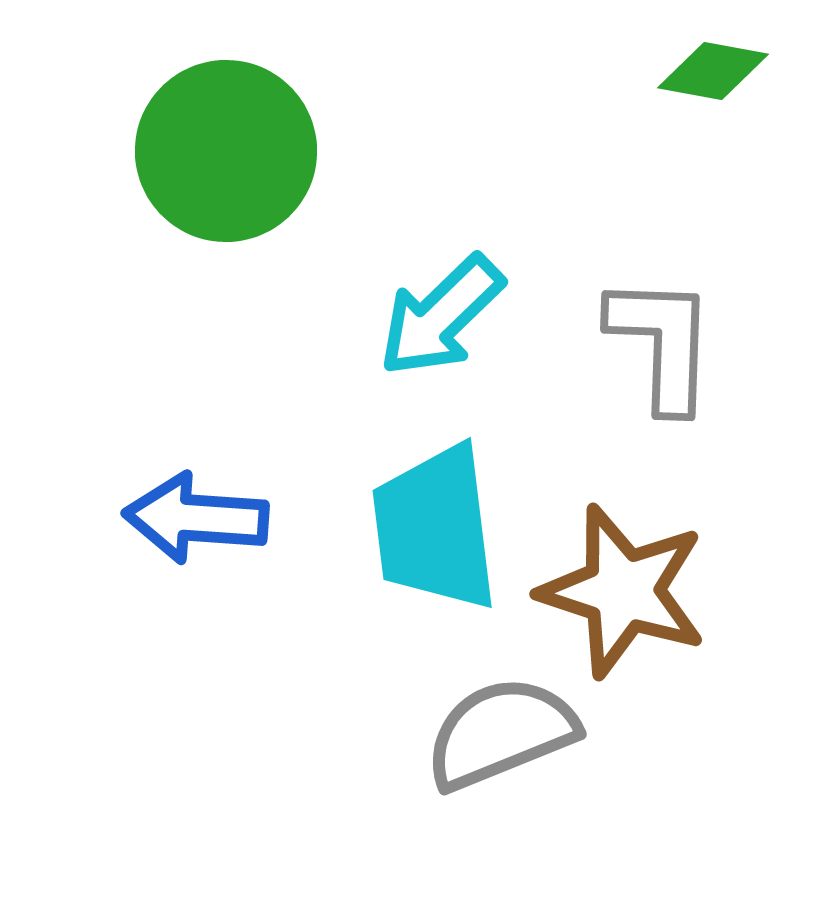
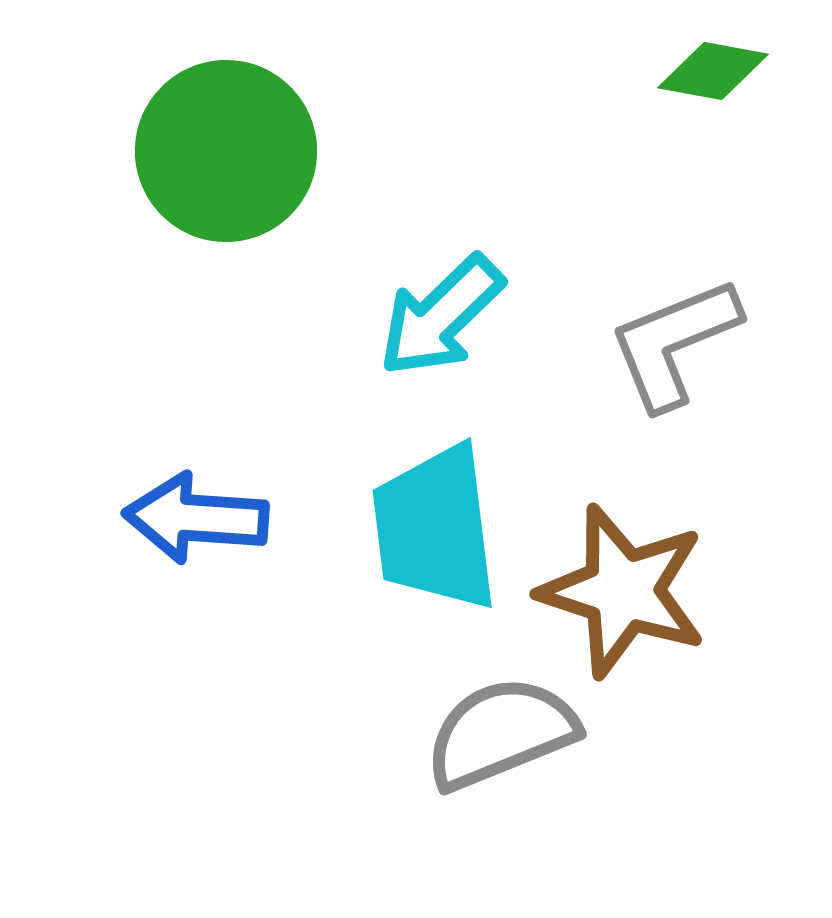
gray L-shape: moved 12 px right; rotated 114 degrees counterclockwise
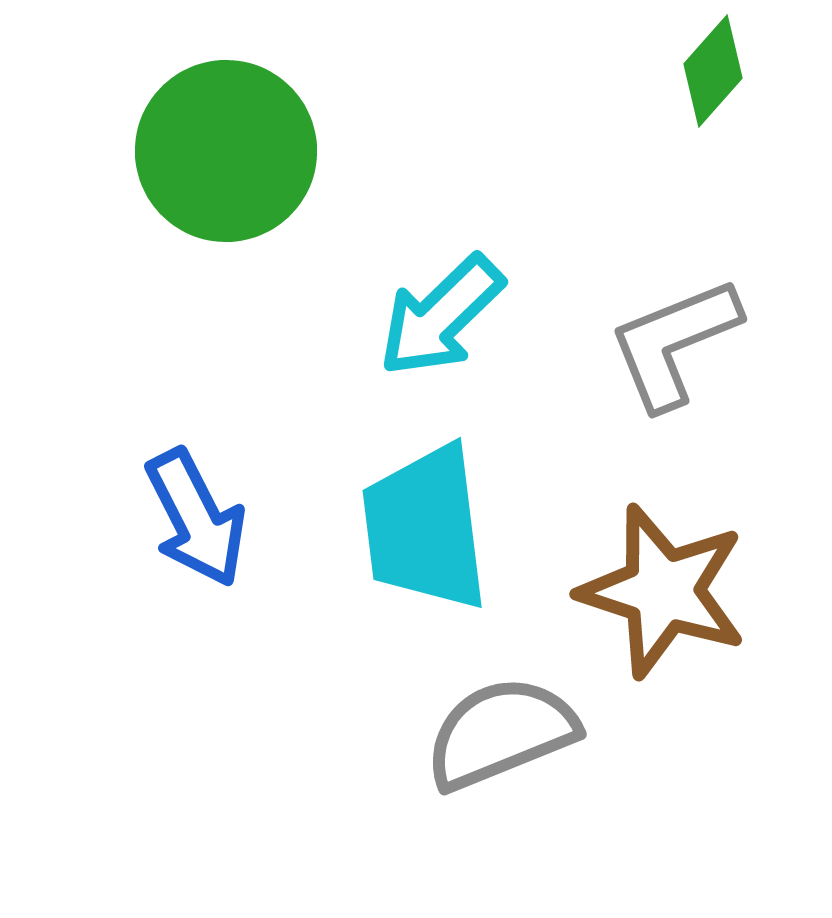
green diamond: rotated 59 degrees counterclockwise
blue arrow: rotated 121 degrees counterclockwise
cyan trapezoid: moved 10 px left
brown star: moved 40 px right
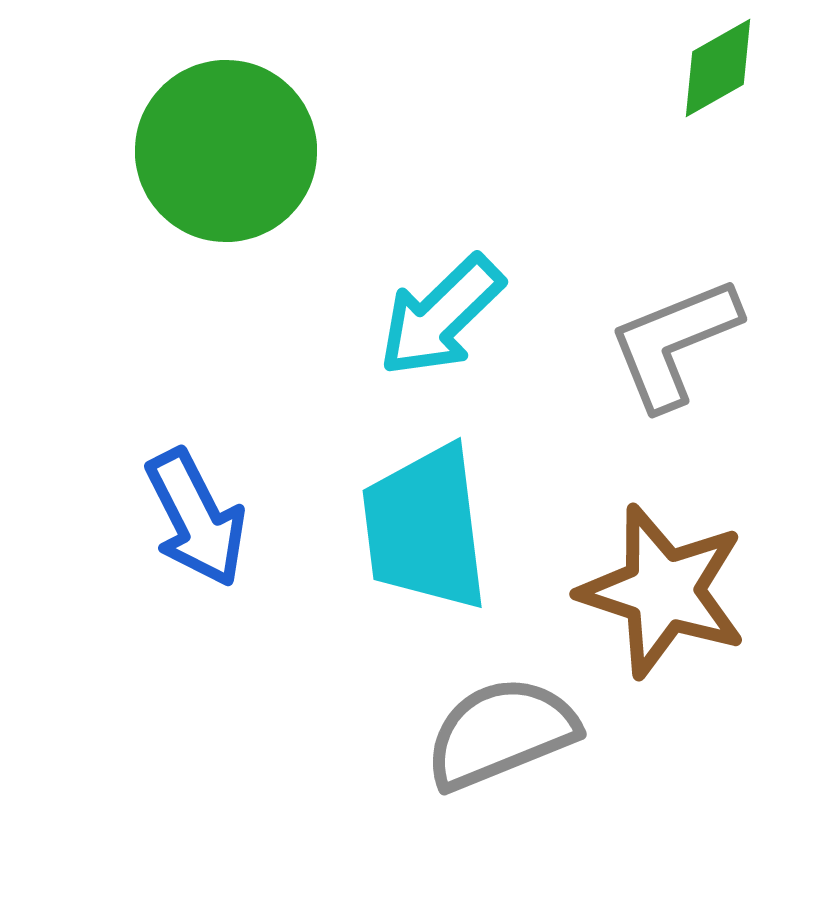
green diamond: moved 5 px right, 3 px up; rotated 19 degrees clockwise
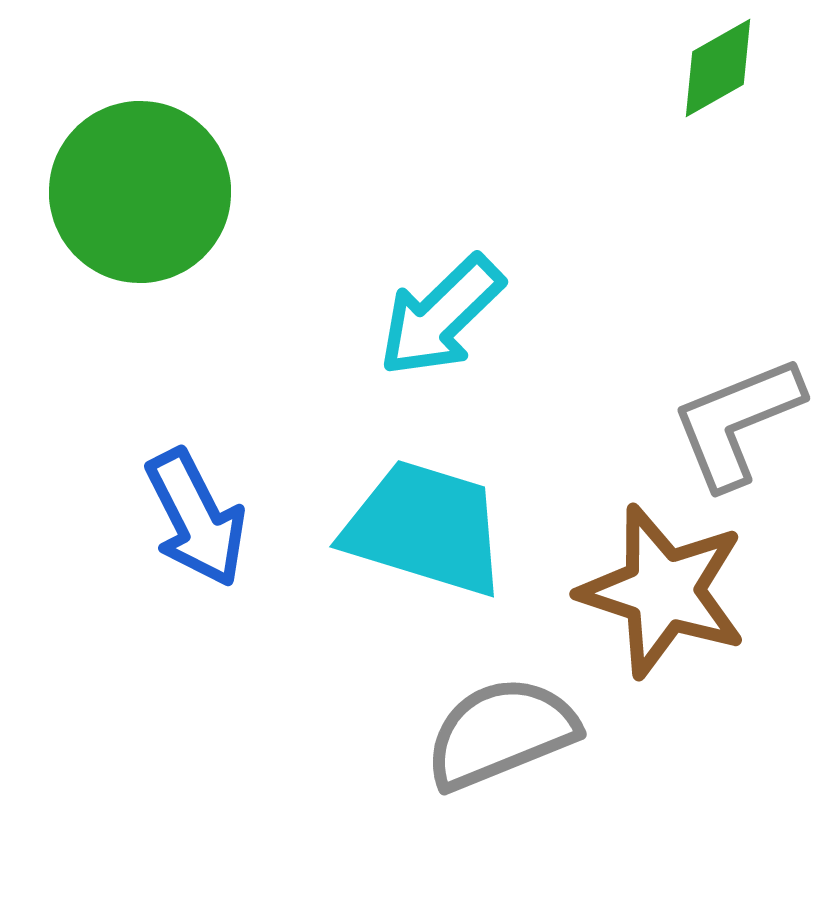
green circle: moved 86 px left, 41 px down
gray L-shape: moved 63 px right, 79 px down
cyan trapezoid: rotated 114 degrees clockwise
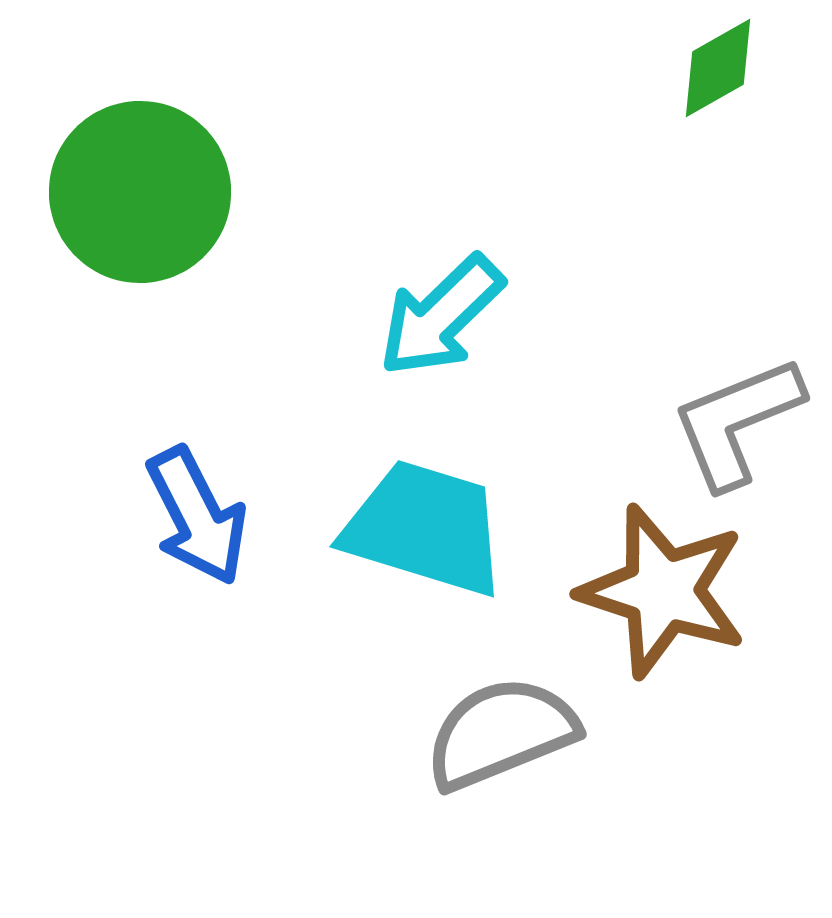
blue arrow: moved 1 px right, 2 px up
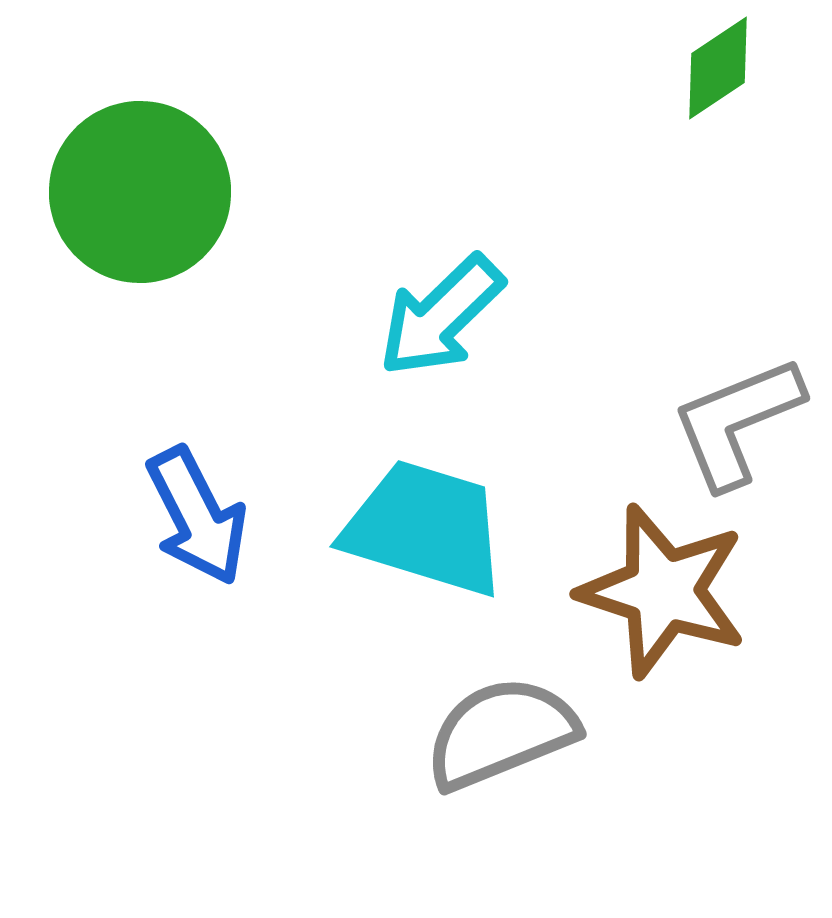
green diamond: rotated 4 degrees counterclockwise
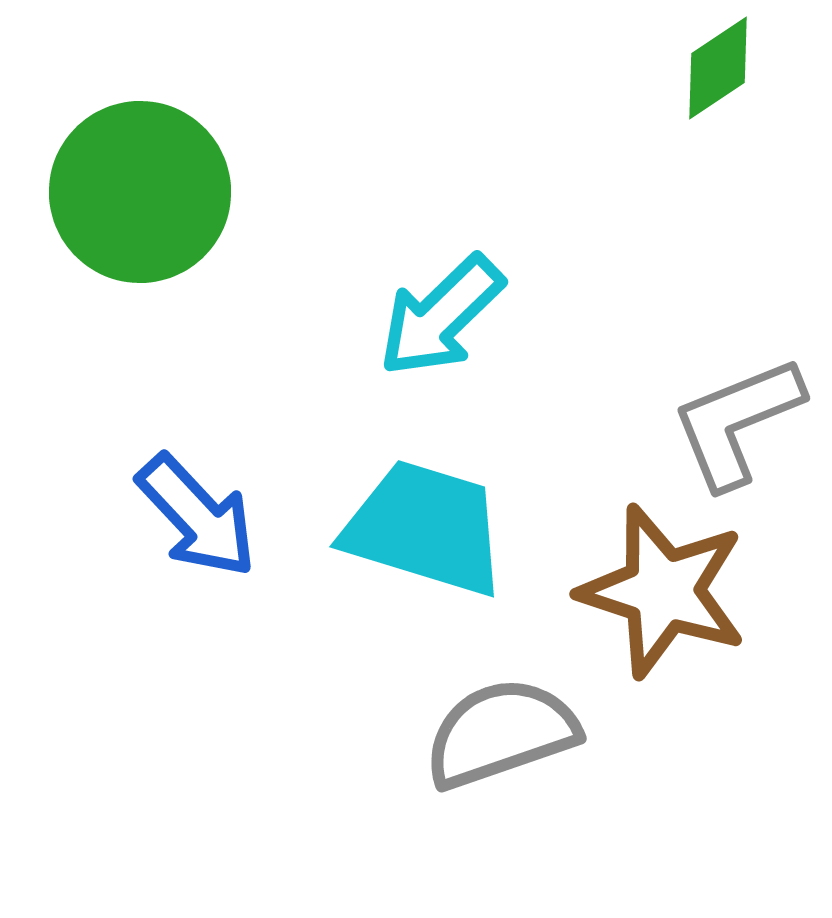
blue arrow: rotated 16 degrees counterclockwise
gray semicircle: rotated 3 degrees clockwise
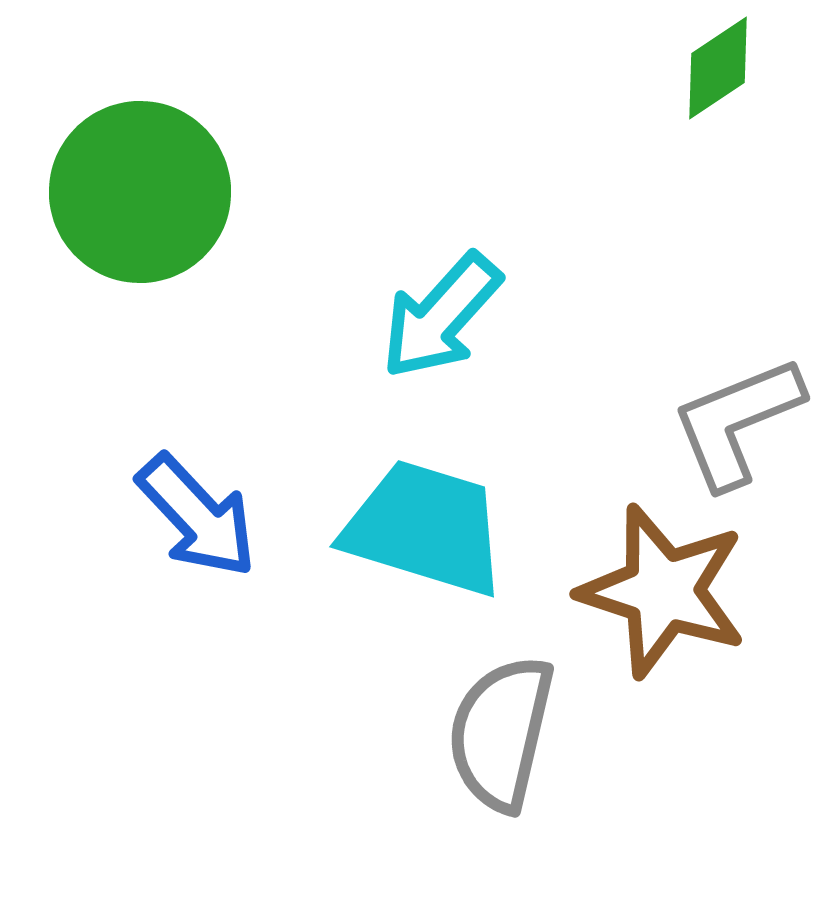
cyan arrow: rotated 4 degrees counterclockwise
gray semicircle: rotated 58 degrees counterclockwise
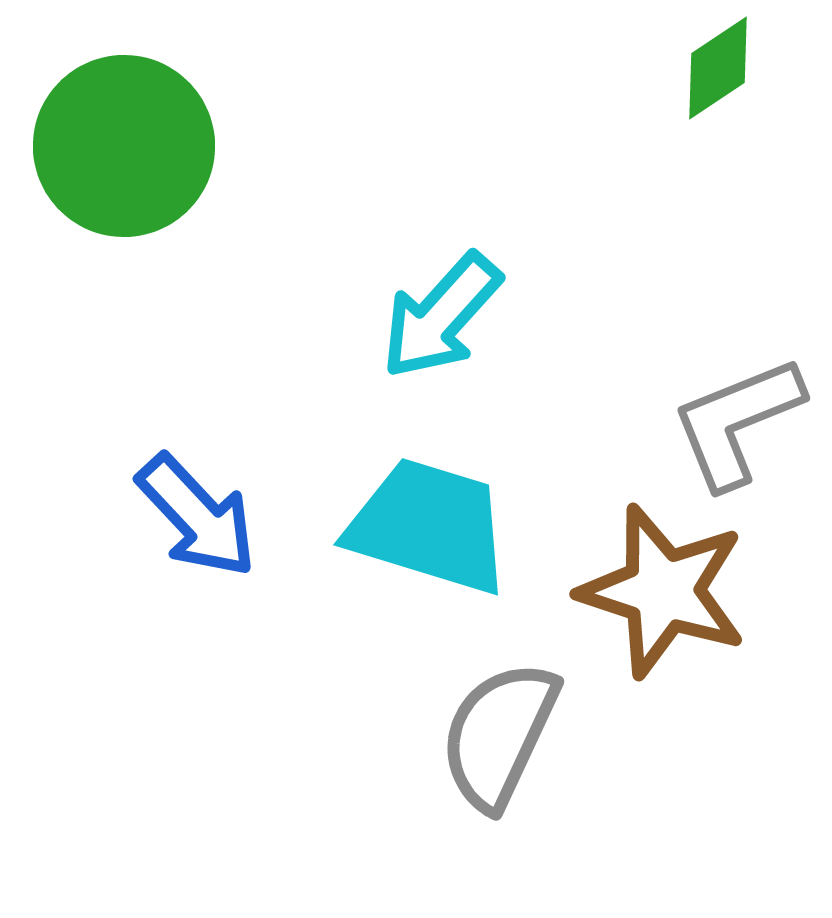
green circle: moved 16 px left, 46 px up
cyan trapezoid: moved 4 px right, 2 px up
gray semicircle: moved 2 px left, 2 px down; rotated 12 degrees clockwise
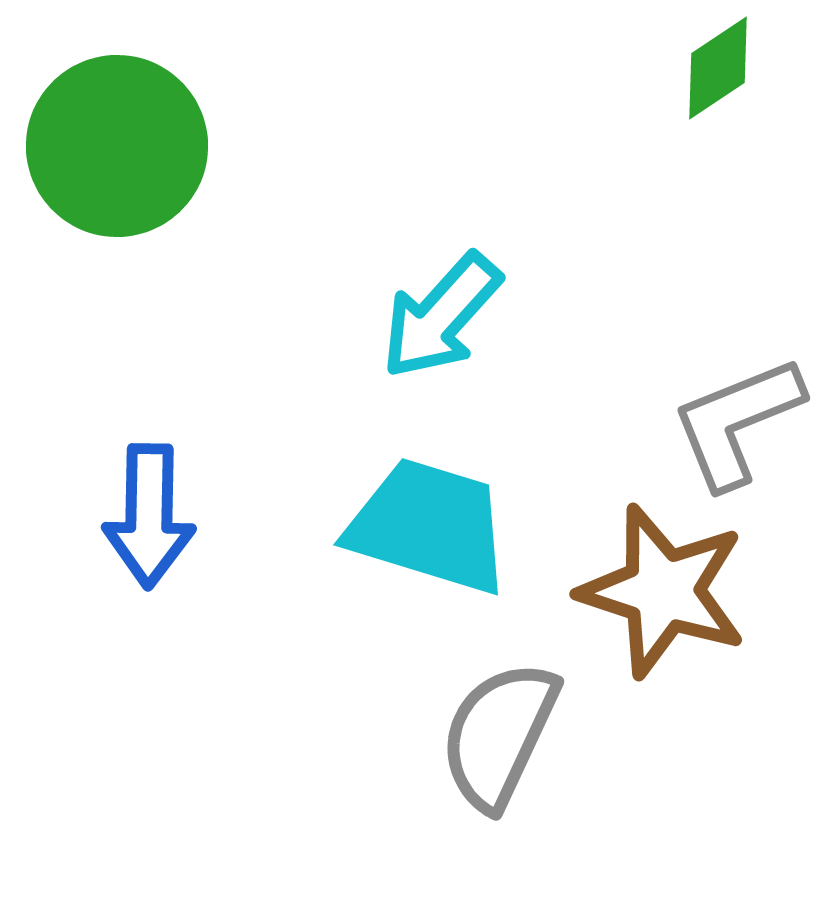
green circle: moved 7 px left
blue arrow: moved 48 px left; rotated 44 degrees clockwise
